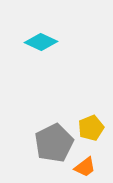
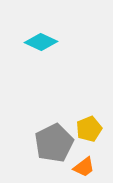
yellow pentagon: moved 2 px left, 1 px down
orange trapezoid: moved 1 px left
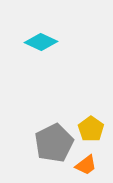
yellow pentagon: moved 2 px right; rotated 15 degrees counterclockwise
orange trapezoid: moved 2 px right, 2 px up
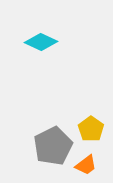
gray pentagon: moved 1 px left, 3 px down
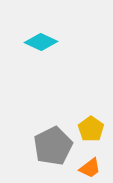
orange trapezoid: moved 4 px right, 3 px down
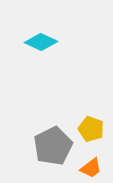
yellow pentagon: rotated 15 degrees counterclockwise
orange trapezoid: moved 1 px right
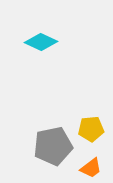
yellow pentagon: rotated 25 degrees counterclockwise
gray pentagon: rotated 15 degrees clockwise
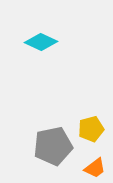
yellow pentagon: rotated 10 degrees counterclockwise
orange trapezoid: moved 4 px right
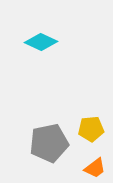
yellow pentagon: rotated 10 degrees clockwise
gray pentagon: moved 4 px left, 3 px up
